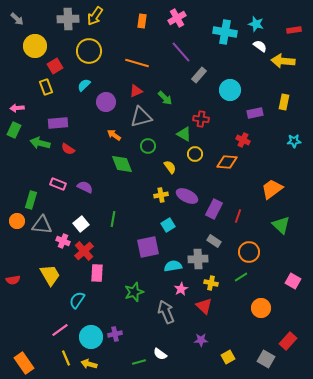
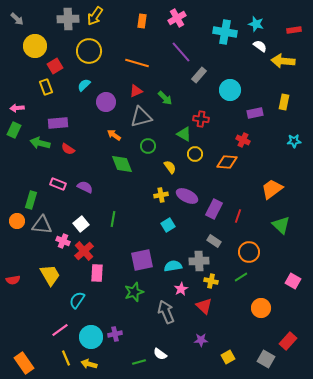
purple square at (148, 247): moved 6 px left, 13 px down
gray cross at (198, 259): moved 1 px right, 2 px down
yellow cross at (211, 283): moved 2 px up
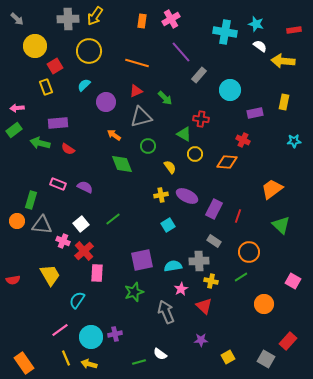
pink cross at (177, 18): moved 6 px left, 1 px down
green rectangle at (14, 130): rotated 28 degrees clockwise
green line at (113, 219): rotated 42 degrees clockwise
orange circle at (261, 308): moved 3 px right, 4 px up
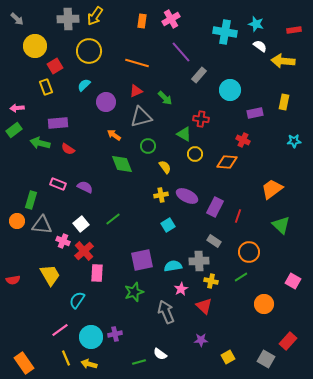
yellow semicircle at (170, 167): moved 5 px left
purple rectangle at (214, 209): moved 1 px right, 2 px up
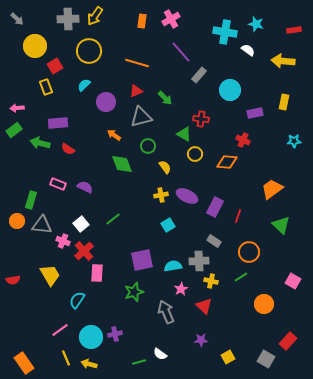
white semicircle at (260, 46): moved 12 px left, 4 px down
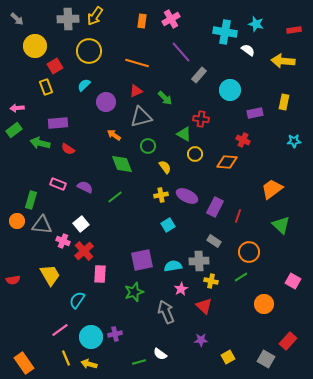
green line at (113, 219): moved 2 px right, 22 px up
pink rectangle at (97, 273): moved 3 px right, 1 px down
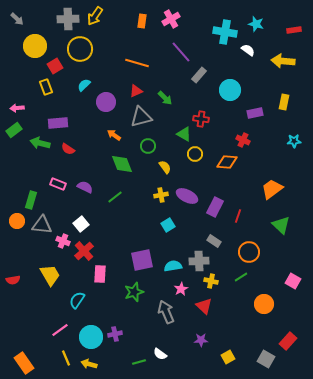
yellow circle at (89, 51): moved 9 px left, 2 px up
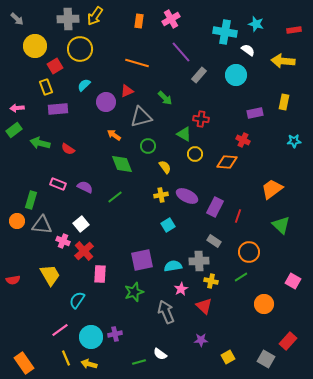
orange rectangle at (142, 21): moved 3 px left
cyan circle at (230, 90): moved 6 px right, 15 px up
red triangle at (136, 91): moved 9 px left
purple rectangle at (58, 123): moved 14 px up
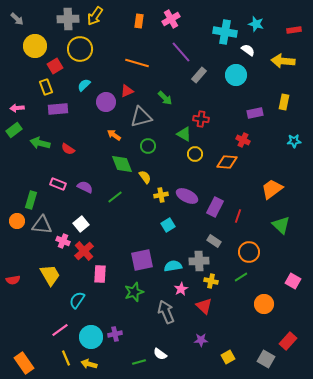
yellow semicircle at (165, 167): moved 20 px left, 10 px down
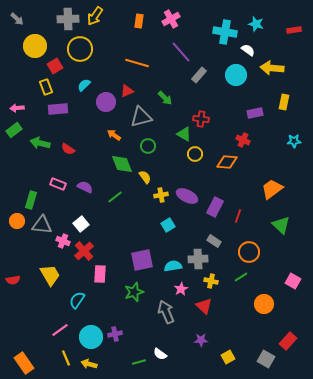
yellow arrow at (283, 61): moved 11 px left, 7 px down
gray cross at (199, 261): moved 1 px left, 2 px up
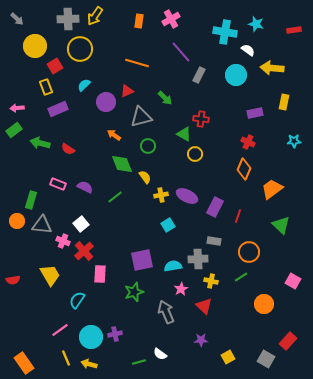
gray rectangle at (199, 75): rotated 14 degrees counterclockwise
purple rectangle at (58, 109): rotated 18 degrees counterclockwise
red cross at (243, 140): moved 5 px right, 2 px down
orange diamond at (227, 162): moved 17 px right, 7 px down; rotated 70 degrees counterclockwise
gray rectangle at (214, 241): rotated 24 degrees counterclockwise
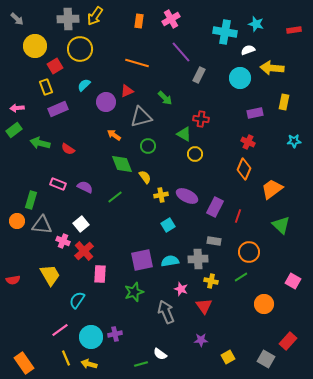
white semicircle at (248, 50): rotated 56 degrees counterclockwise
cyan circle at (236, 75): moved 4 px right, 3 px down
cyan semicircle at (173, 266): moved 3 px left, 5 px up
pink star at (181, 289): rotated 24 degrees counterclockwise
red triangle at (204, 306): rotated 12 degrees clockwise
green line at (139, 362): moved 2 px right, 2 px down
